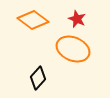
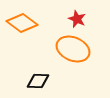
orange diamond: moved 11 px left, 3 px down
black diamond: moved 3 px down; rotated 50 degrees clockwise
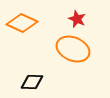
orange diamond: rotated 12 degrees counterclockwise
black diamond: moved 6 px left, 1 px down
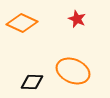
orange ellipse: moved 22 px down
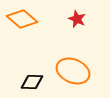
orange diamond: moved 4 px up; rotated 16 degrees clockwise
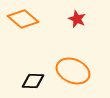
orange diamond: moved 1 px right
black diamond: moved 1 px right, 1 px up
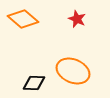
black diamond: moved 1 px right, 2 px down
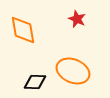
orange diamond: moved 11 px down; rotated 40 degrees clockwise
black diamond: moved 1 px right, 1 px up
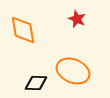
black diamond: moved 1 px right, 1 px down
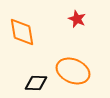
orange diamond: moved 1 px left, 2 px down
